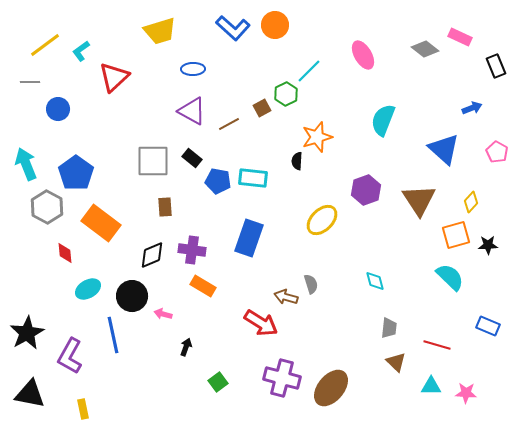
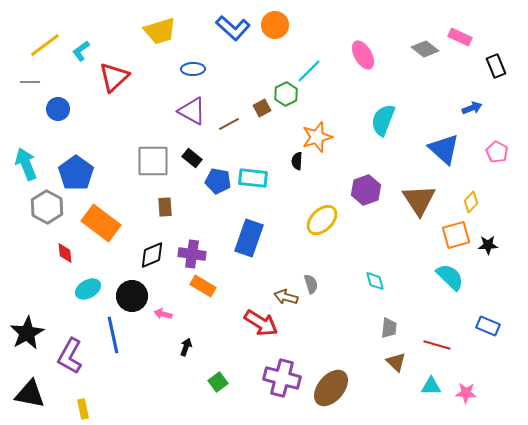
purple cross at (192, 250): moved 4 px down
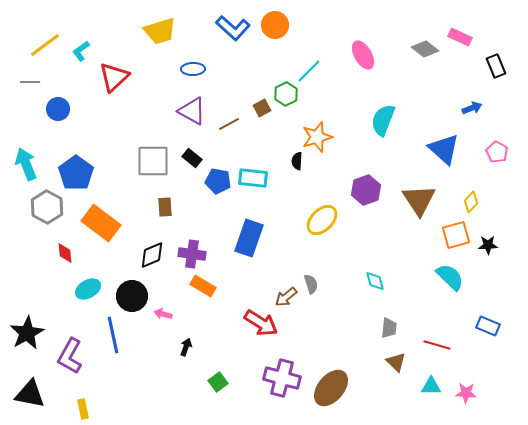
brown arrow at (286, 297): rotated 55 degrees counterclockwise
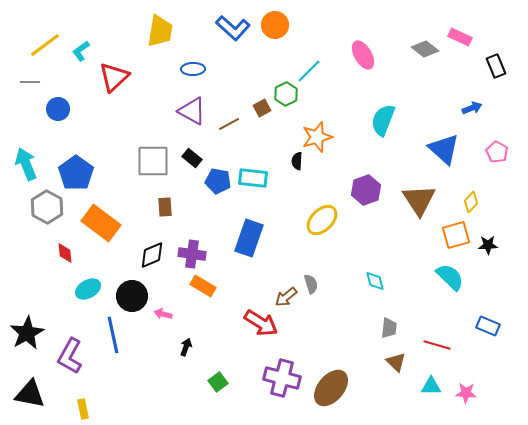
yellow trapezoid at (160, 31): rotated 64 degrees counterclockwise
